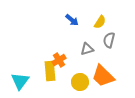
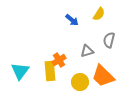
yellow semicircle: moved 1 px left, 8 px up
gray triangle: moved 2 px down
cyan triangle: moved 10 px up
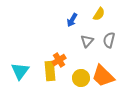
blue arrow: rotated 80 degrees clockwise
gray triangle: moved 10 px up; rotated 32 degrees counterclockwise
yellow circle: moved 1 px right, 4 px up
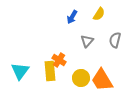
blue arrow: moved 3 px up
gray semicircle: moved 6 px right
orange cross: rotated 24 degrees counterclockwise
orange trapezoid: moved 1 px left, 4 px down; rotated 15 degrees clockwise
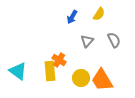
gray semicircle: moved 1 px left; rotated 140 degrees clockwise
cyan triangle: moved 2 px left; rotated 30 degrees counterclockwise
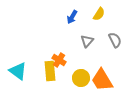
gray semicircle: moved 1 px right
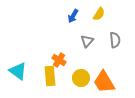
blue arrow: moved 1 px right, 1 px up
gray semicircle: rotated 21 degrees clockwise
yellow rectangle: moved 5 px down
orange trapezoid: moved 2 px right, 2 px down
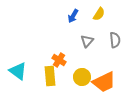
yellow circle: moved 1 px right, 1 px up
orange trapezoid: rotated 85 degrees counterclockwise
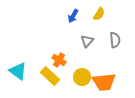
yellow rectangle: rotated 42 degrees counterclockwise
orange trapezoid: rotated 20 degrees clockwise
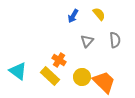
yellow semicircle: rotated 72 degrees counterclockwise
orange trapezoid: rotated 130 degrees counterclockwise
